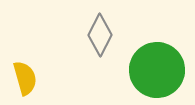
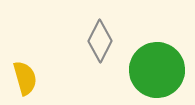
gray diamond: moved 6 px down
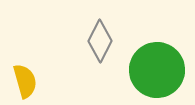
yellow semicircle: moved 3 px down
